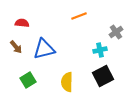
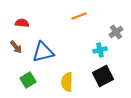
blue triangle: moved 1 px left, 3 px down
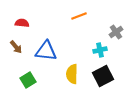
blue triangle: moved 3 px right, 1 px up; rotated 20 degrees clockwise
yellow semicircle: moved 5 px right, 8 px up
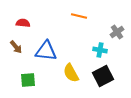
orange line: rotated 35 degrees clockwise
red semicircle: moved 1 px right
gray cross: moved 1 px right
cyan cross: rotated 24 degrees clockwise
yellow semicircle: moved 1 px left, 1 px up; rotated 30 degrees counterclockwise
green square: rotated 28 degrees clockwise
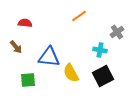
orange line: rotated 49 degrees counterclockwise
red semicircle: moved 2 px right
blue triangle: moved 3 px right, 6 px down
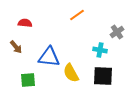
orange line: moved 2 px left, 1 px up
black square: rotated 30 degrees clockwise
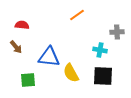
red semicircle: moved 3 px left, 2 px down
gray cross: rotated 32 degrees clockwise
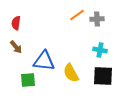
red semicircle: moved 6 px left, 2 px up; rotated 88 degrees counterclockwise
gray cross: moved 20 px left, 13 px up
blue triangle: moved 5 px left, 4 px down
